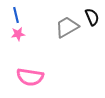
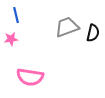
black semicircle: moved 1 px right, 16 px down; rotated 36 degrees clockwise
gray trapezoid: rotated 10 degrees clockwise
pink star: moved 7 px left, 5 px down
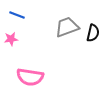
blue line: moved 1 px right; rotated 56 degrees counterclockwise
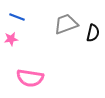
blue line: moved 2 px down
gray trapezoid: moved 1 px left, 3 px up
pink semicircle: moved 1 px down
